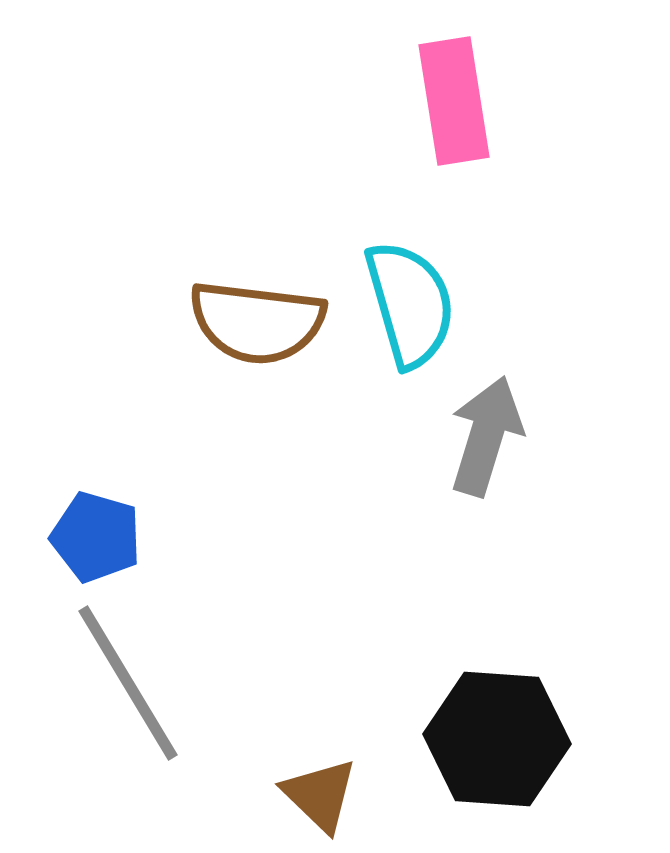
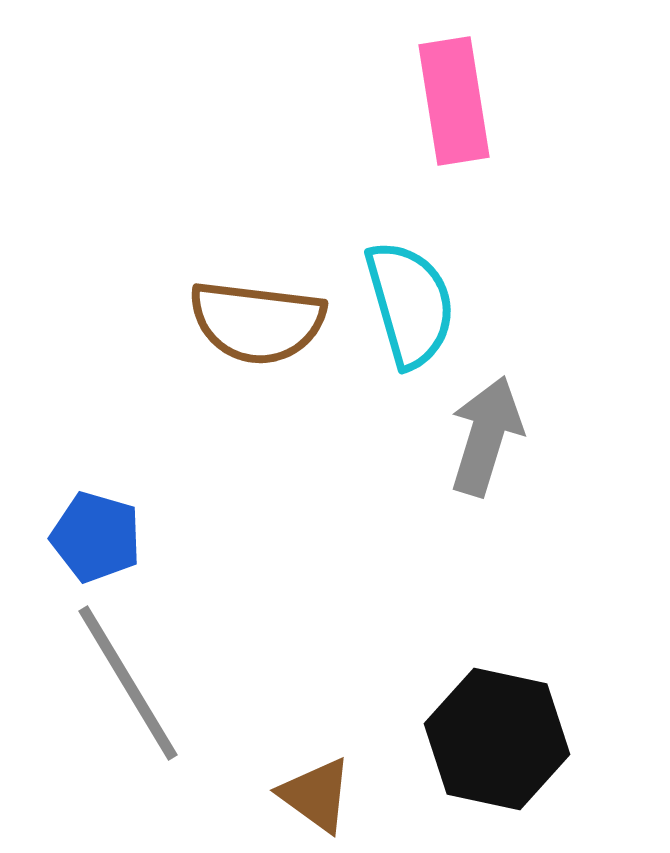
black hexagon: rotated 8 degrees clockwise
brown triangle: moved 4 px left; rotated 8 degrees counterclockwise
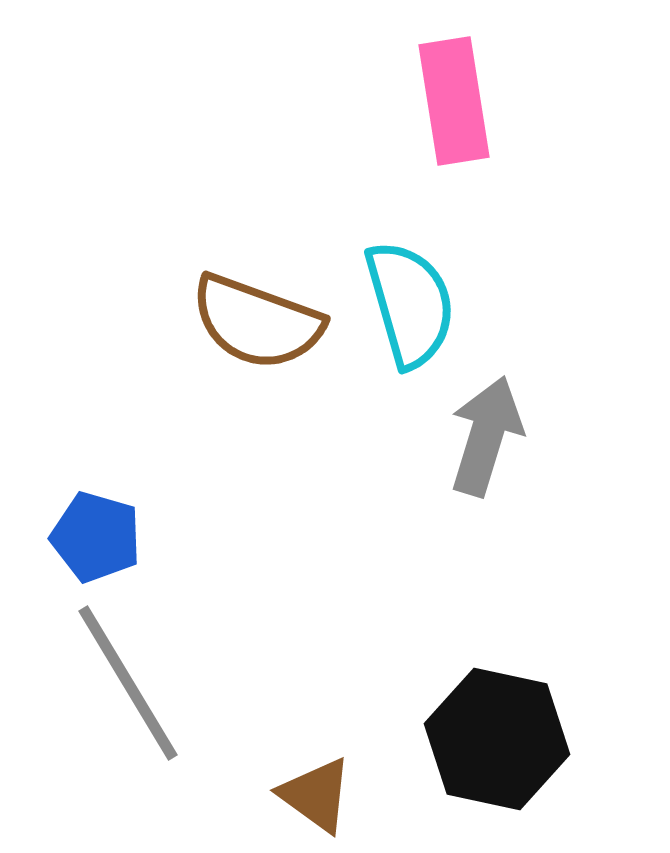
brown semicircle: rotated 13 degrees clockwise
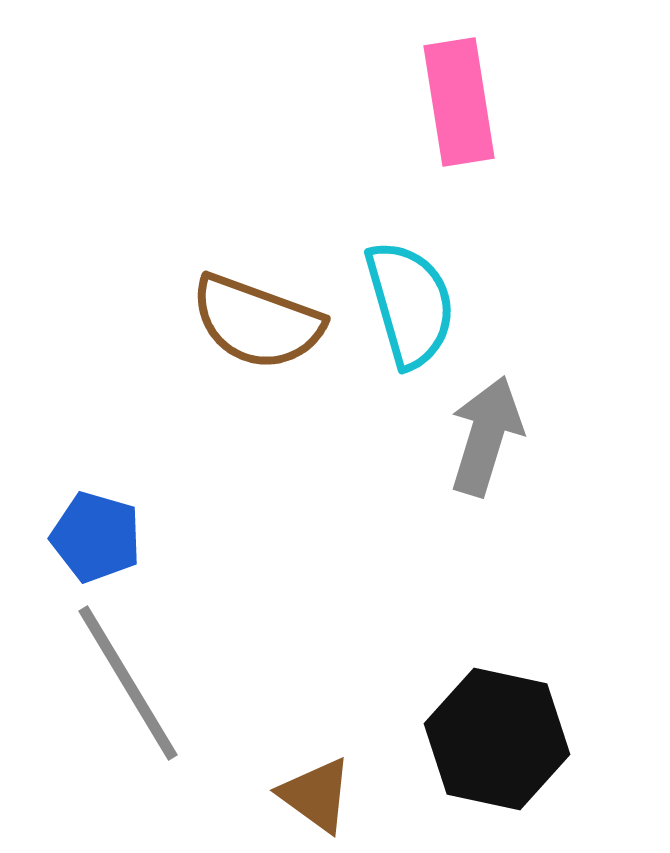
pink rectangle: moved 5 px right, 1 px down
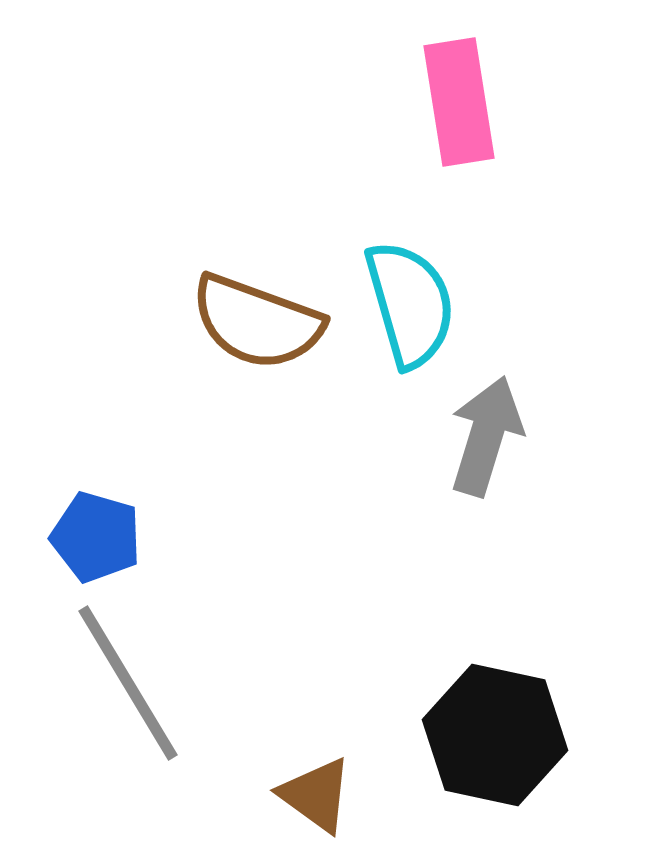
black hexagon: moved 2 px left, 4 px up
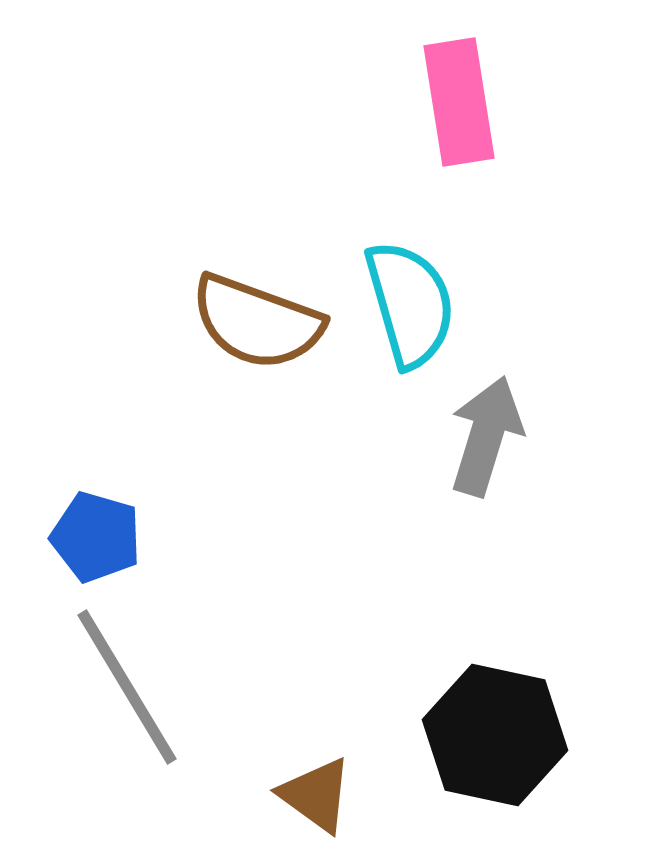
gray line: moved 1 px left, 4 px down
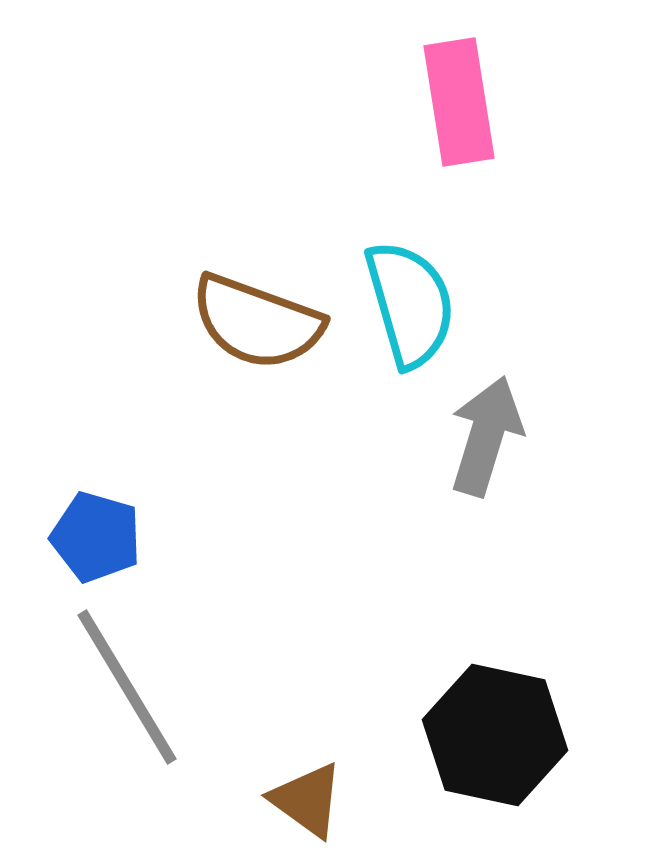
brown triangle: moved 9 px left, 5 px down
